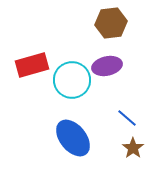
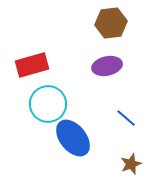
cyan circle: moved 24 px left, 24 px down
blue line: moved 1 px left
brown star: moved 2 px left, 16 px down; rotated 15 degrees clockwise
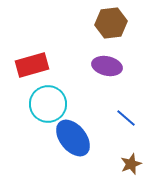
purple ellipse: rotated 24 degrees clockwise
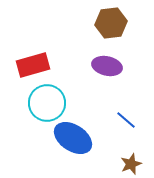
red rectangle: moved 1 px right
cyan circle: moved 1 px left, 1 px up
blue line: moved 2 px down
blue ellipse: rotated 18 degrees counterclockwise
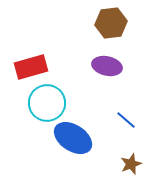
red rectangle: moved 2 px left, 2 px down
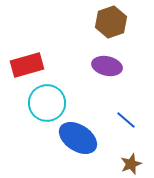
brown hexagon: moved 1 px up; rotated 12 degrees counterclockwise
red rectangle: moved 4 px left, 2 px up
blue ellipse: moved 5 px right
